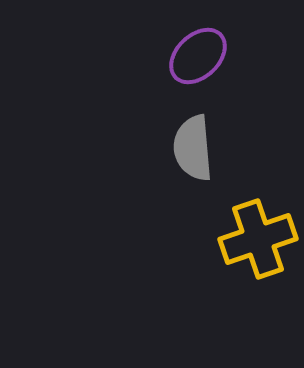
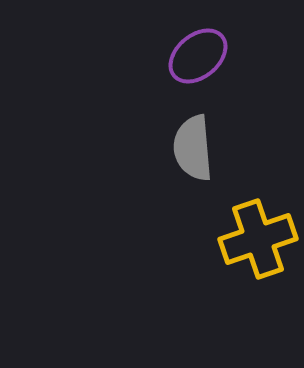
purple ellipse: rotated 4 degrees clockwise
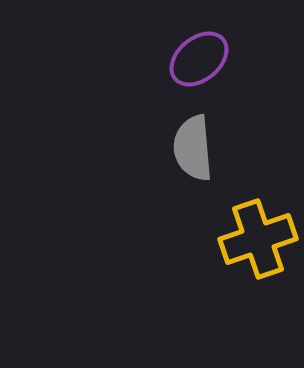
purple ellipse: moved 1 px right, 3 px down
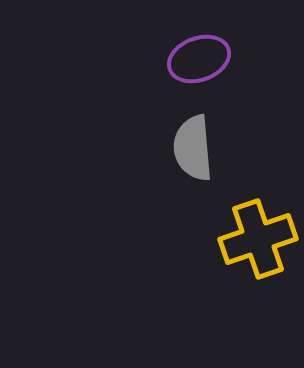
purple ellipse: rotated 20 degrees clockwise
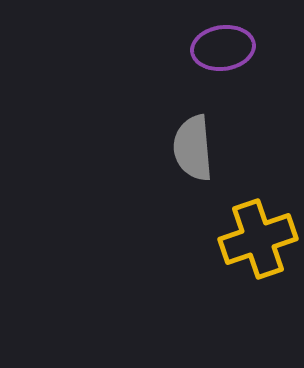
purple ellipse: moved 24 px right, 11 px up; rotated 12 degrees clockwise
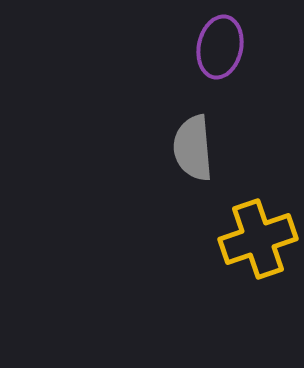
purple ellipse: moved 3 px left, 1 px up; rotated 70 degrees counterclockwise
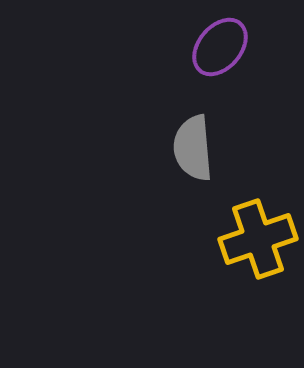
purple ellipse: rotated 28 degrees clockwise
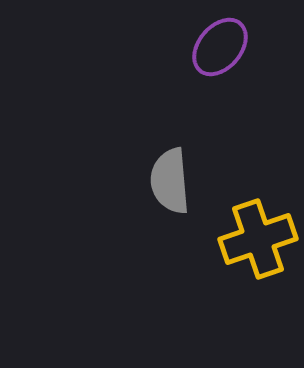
gray semicircle: moved 23 px left, 33 px down
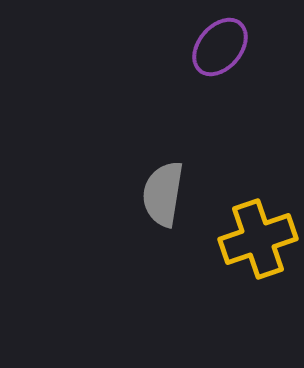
gray semicircle: moved 7 px left, 13 px down; rotated 14 degrees clockwise
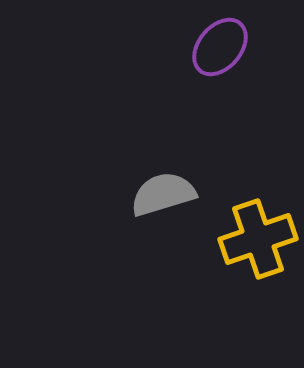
gray semicircle: rotated 64 degrees clockwise
